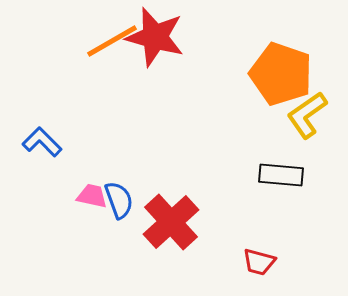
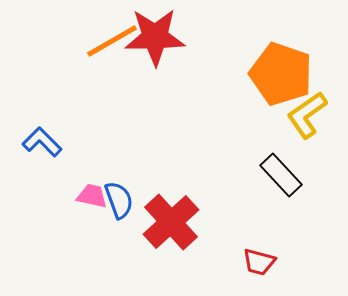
red star: rotated 16 degrees counterclockwise
black rectangle: rotated 42 degrees clockwise
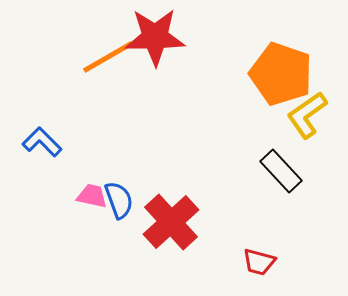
orange line: moved 4 px left, 16 px down
black rectangle: moved 4 px up
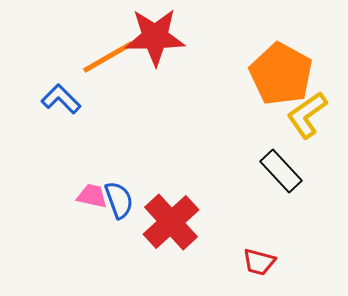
orange pentagon: rotated 10 degrees clockwise
blue L-shape: moved 19 px right, 43 px up
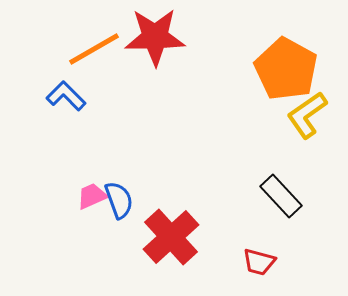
orange line: moved 14 px left, 8 px up
orange pentagon: moved 5 px right, 5 px up
blue L-shape: moved 5 px right, 3 px up
black rectangle: moved 25 px down
pink trapezoid: rotated 36 degrees counterclockwise
red cross: moved 15 px down
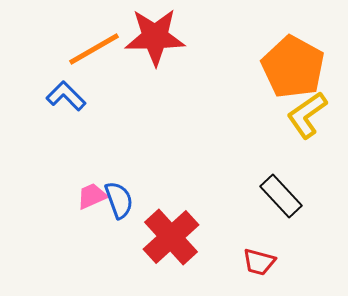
orange pentagon: moved 7 px right, 2 px up
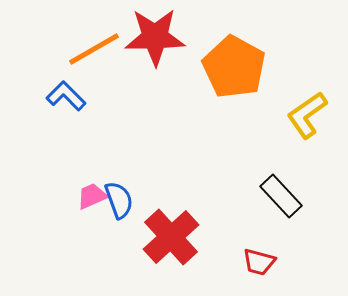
orange pentagon: moved 59 px left
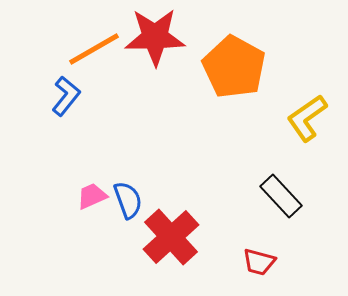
blue L-shape: rotated 84 degrees clockwise
yellow L-shape: moved 3 px down
blue semicircle: moved 9 px right
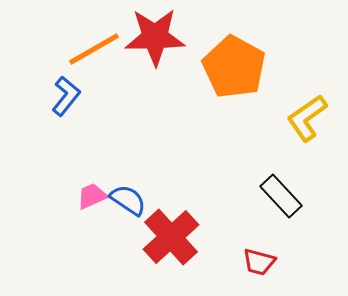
blue semicircle: rotated 36 degrees counterclockwise
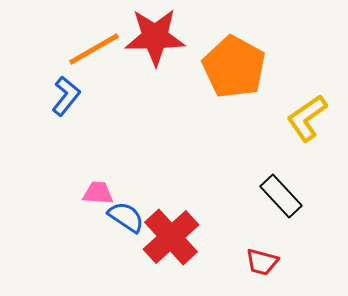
pink trapezoid: moved 6 px right, 3 px up; rotated 28 degrees clockwise
blue semicircle: moved 2 px left, 17 px down
red trapezoid: moved 3 px right
